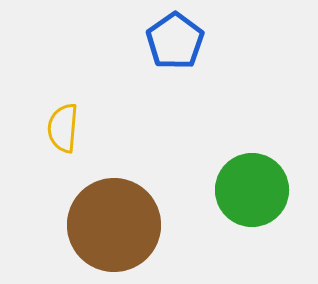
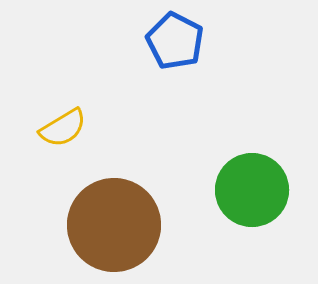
blue pentagon: rotated 10 degrees counterclockwise
yellow semicircle: rotated 126 degrees counterclockwise
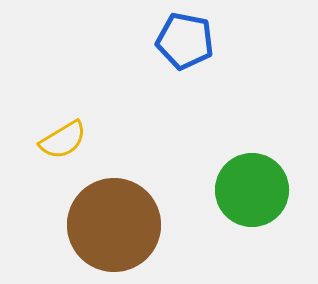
blue pentagon: moved 10 px right; rotated 16 degrees counterclockwise
yellow semicircle: moved 12 px down
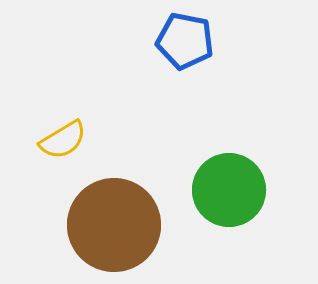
green circle: moved 23 px left
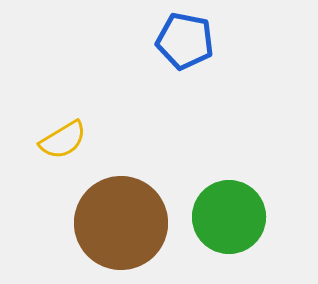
green circle: moved 27 px down
brown circle: moved 7 px right, 2 px up
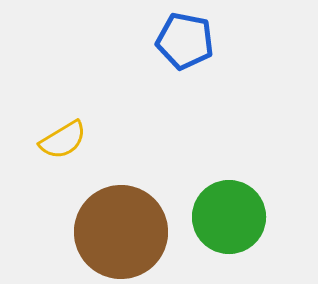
brown circle: moved 9 px down
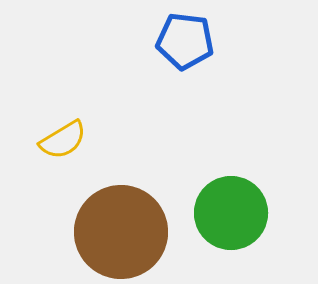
blue pentagon: rotated 4 degrees counterclockwise
green circle: moved 2 px right, 4 px up
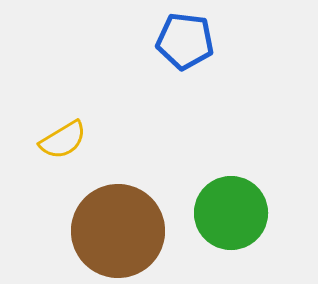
brown circle: moved 3 px left, 1 px up
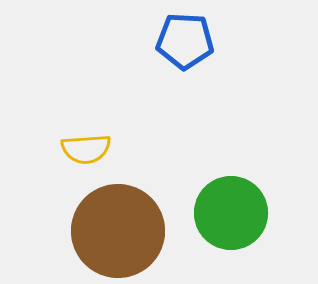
blue pentagon: rotated 4 degrees counterclockwise
yellow semicircle: moved 23 px right, 9 px down; rotated 27 degrees clockwise
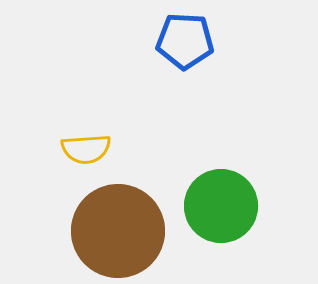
green circle: moved 10 px left, 7 px up
